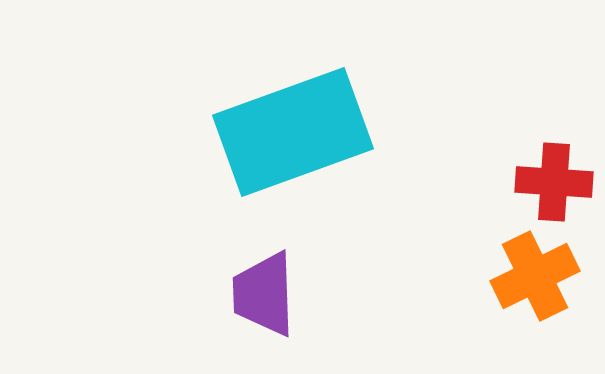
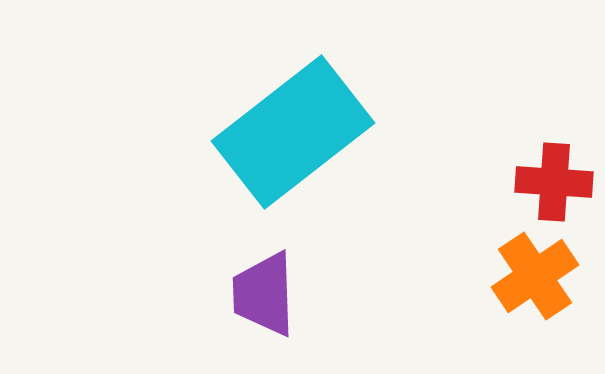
cyan rectangle: rotated 18 degrees counterclockwise
orange cross: rotated 8 degrees counterclockwise
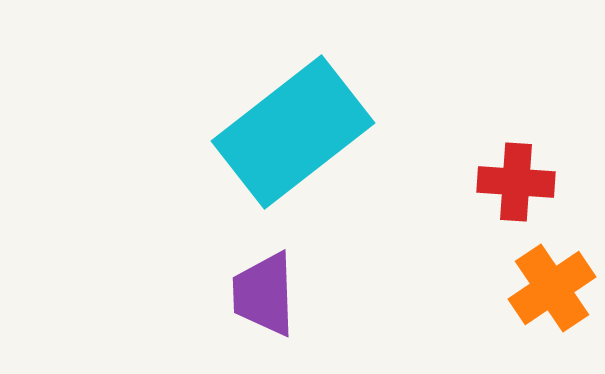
red cross: moved 38 px left
orange cross: moved 17 px right, 12 px down
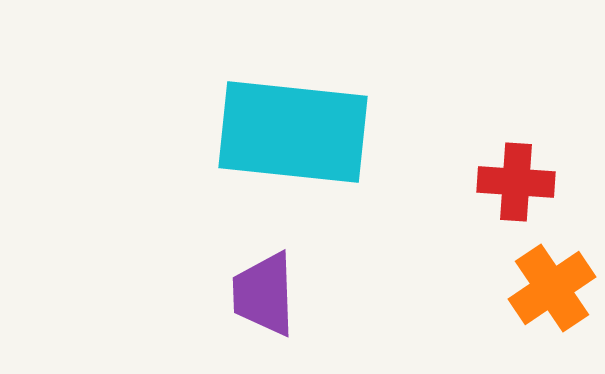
cyan rectangle: rotated 44 degrees clockwise
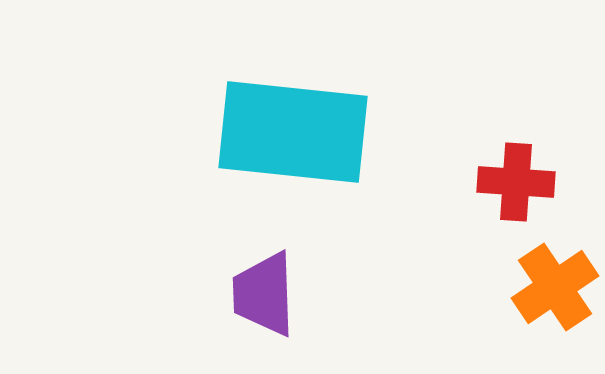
orange cross: moved 3 px right, 1 px up
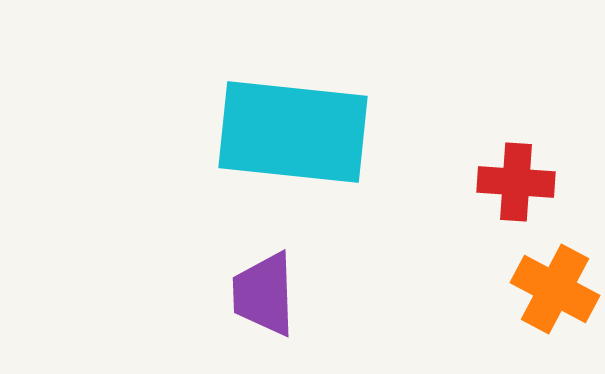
orange cross: moved 2 px down; rotated 28 degrees counterclockwise
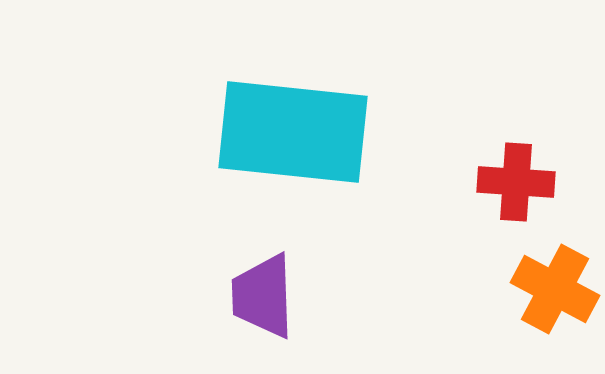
purple trapezoid: moved 1 px left, 2 px down
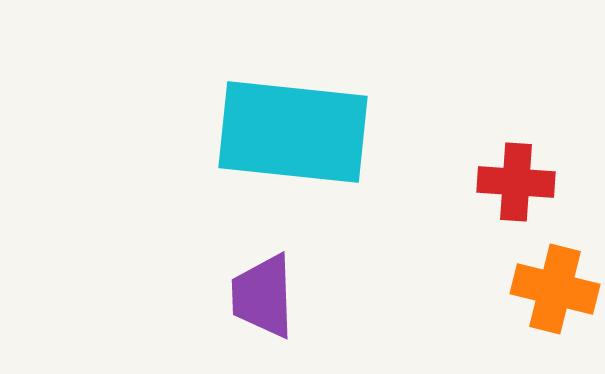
orange cross: rotated 14 degrees counterclockwise
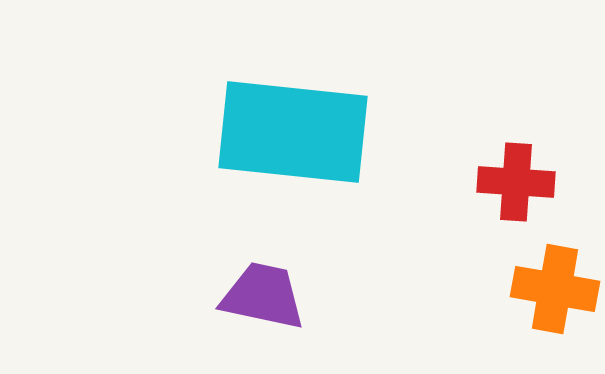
orange cross: rotated 4 degrees counterclockwise
purple trapezoid: rotated 104 degrees clockwise
